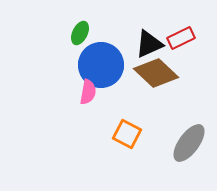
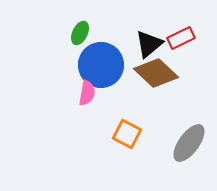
black triangle: rotated 16 degrees counterclockwise
pink semicircle: moved 1 px left, 1 px down
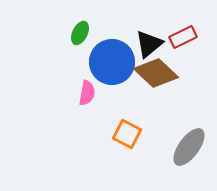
red rectangle: moved 2 px right, 1 px up
blue circle: moved 11 px right, 3 px up
gray ellipse: moved 4 px down
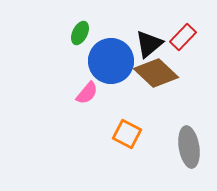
red rectangle: rotated 20 degrees counterclockwise
blue circle: moved 1 px left, 1 px up
pink semicircle: rotated 30 degrees clockwise
gray ellipse: rotated 45 degrees counterclockwise
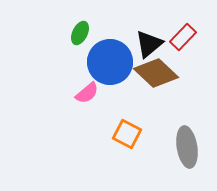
blue circle: moved 1 px left, 1 px down
pink semicircle: rotated 10 degrees clockwise
gray ellipse: moved 2 px left
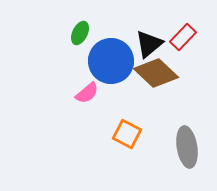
blue circle: moved 1 px right, 1 px up
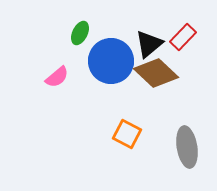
pink semicircle: moved 30 px left, 16 px up
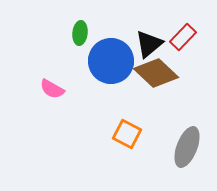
green ellipse: rotated 20 degrees counterclockwise
pink semicircle: moved 5 px left, 12 px down; rotated 70 degrees clockwise
gray ellipse: rotated 30 degrees clockwise
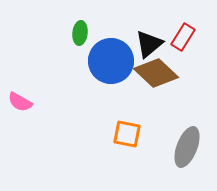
red rectangle: rotated 12 degrees counterclockwise
pink semicircle: moved 32 px left, 13 px down
orange square: rotated 16 degrees counterclockwise
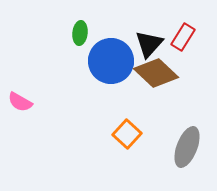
black triangle: rotated 8 degrees counterclockwise
orange square: rotated 32 degrees clockwise
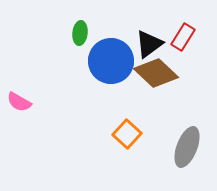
black triangle: rotated 12 degrees clockwise
pink semicircle: moved 1 px left
